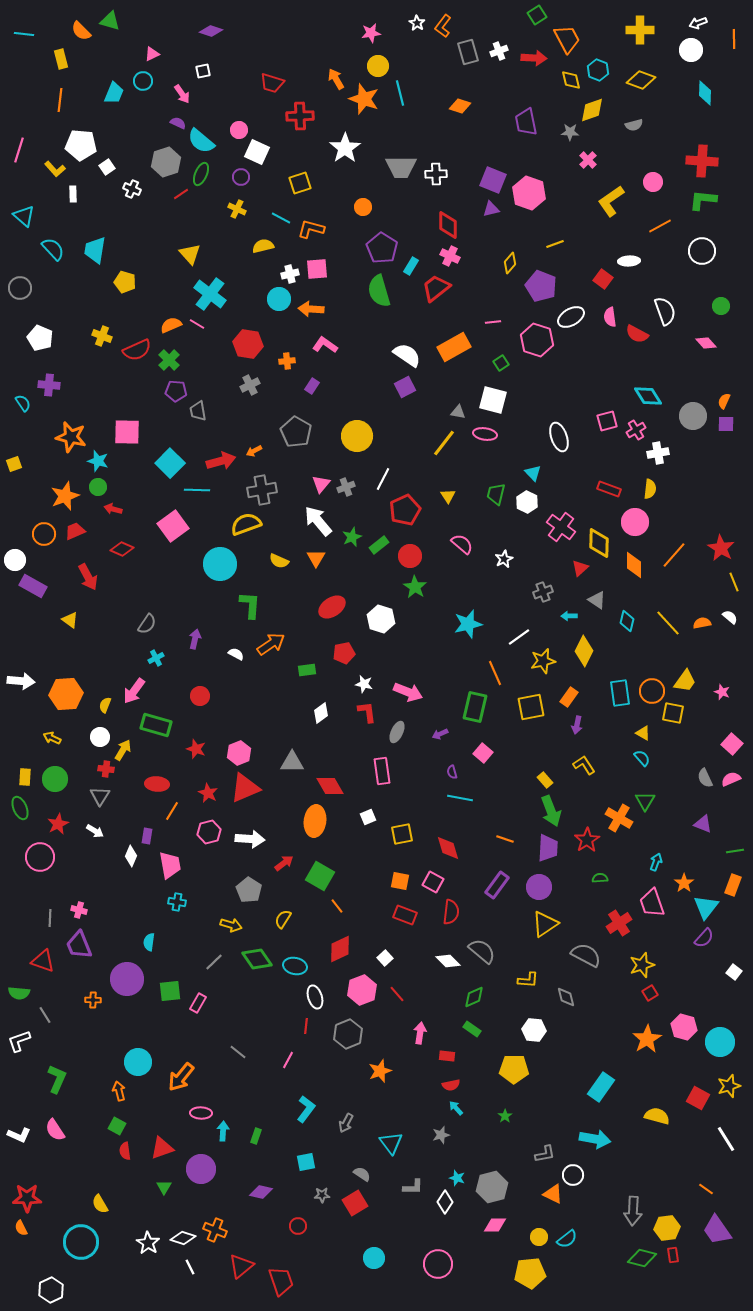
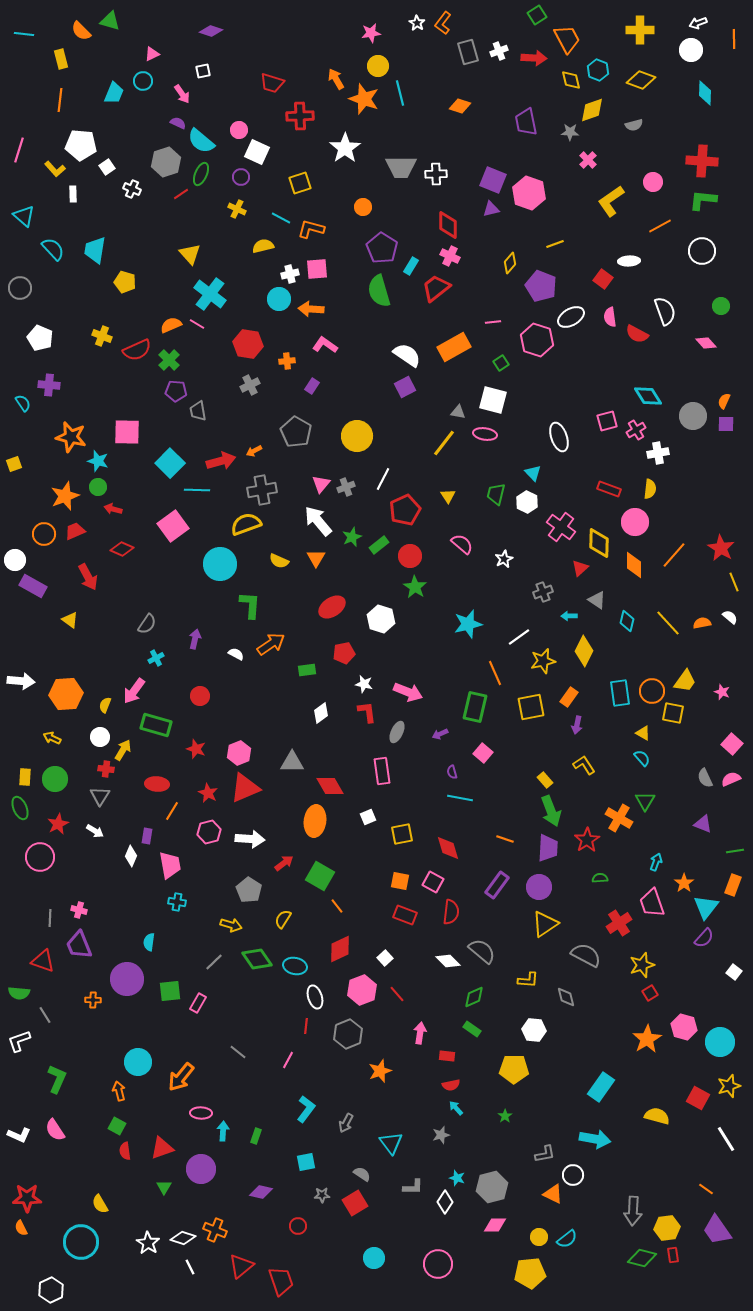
orange L-shape at (443, 26): moved 3 px up
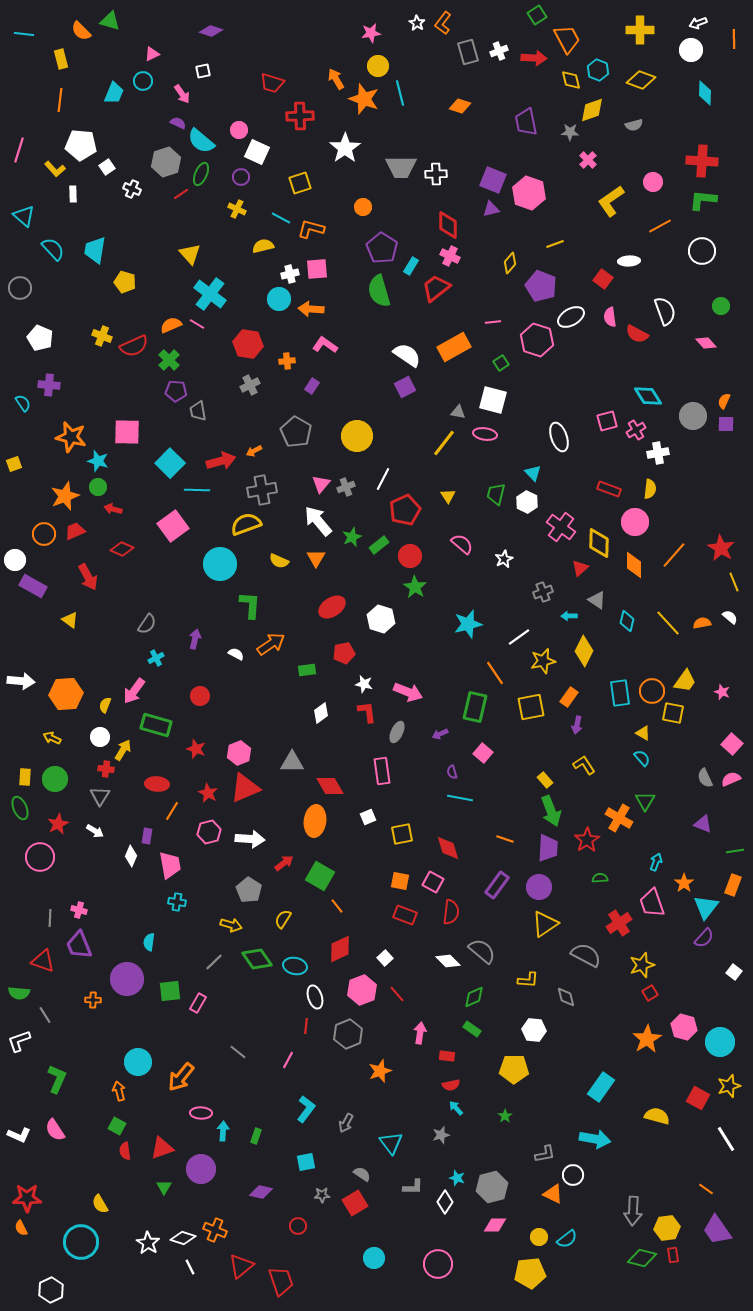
red semicircle at (137, 350): moved 3 px left, 4 px up
orange line at (495, 673): rotated 10 degrees counterclockwise
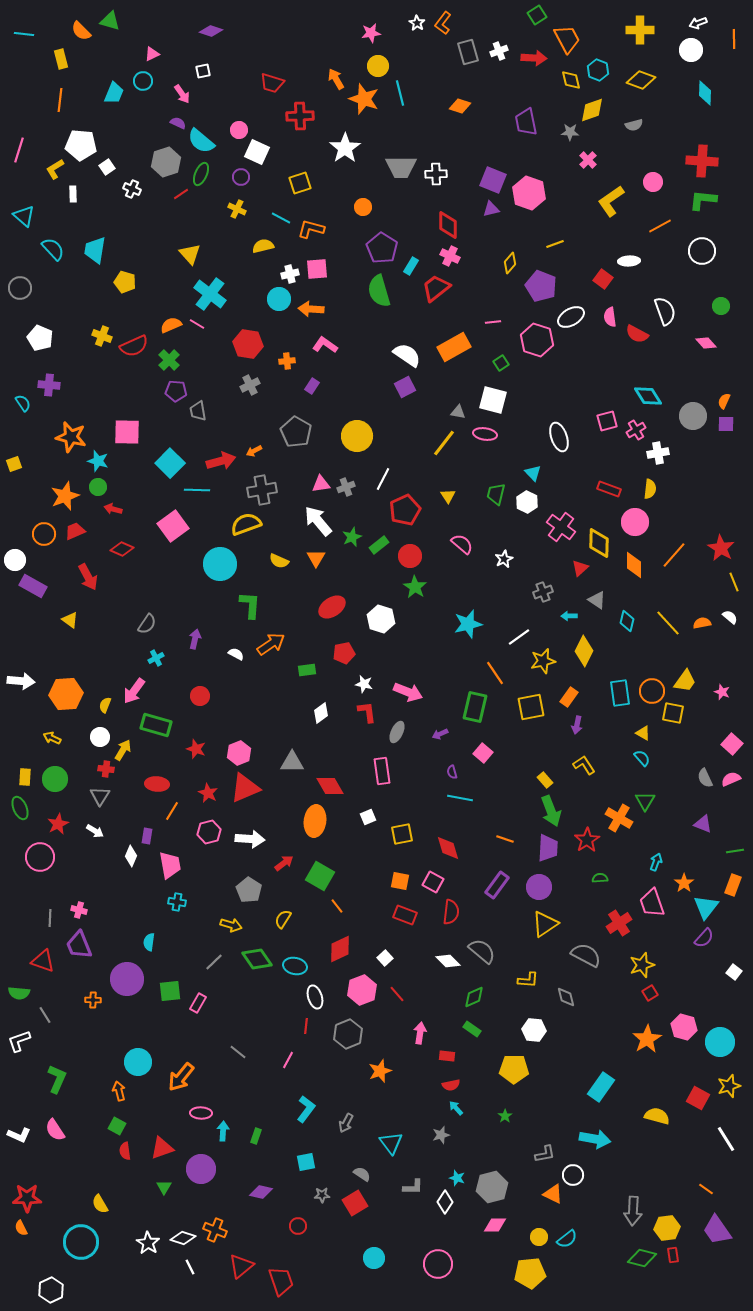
yellow L-shape at (55, 169): rotated 100 degrees clockwise
pink triangle at (321, 484): rotated 42 degrees clockwise
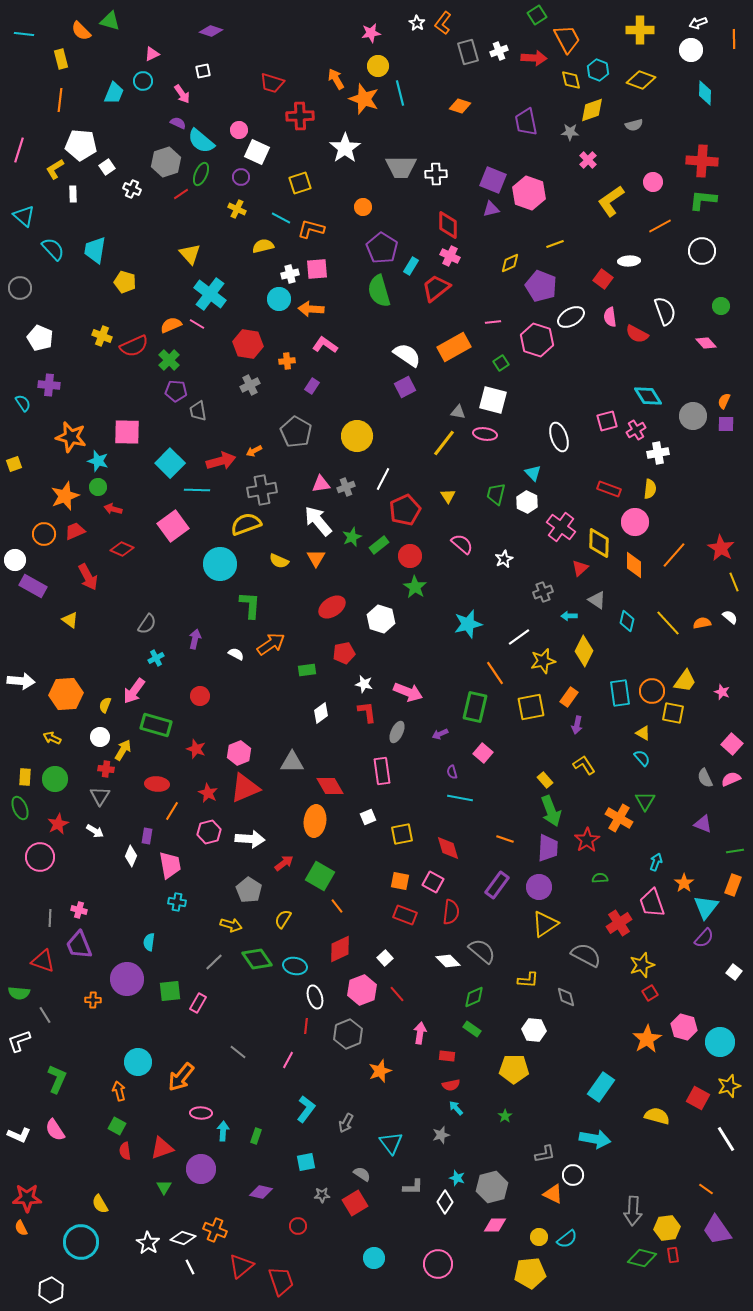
yellow diamond at (510, 263): rotated 25 degrees clockwise
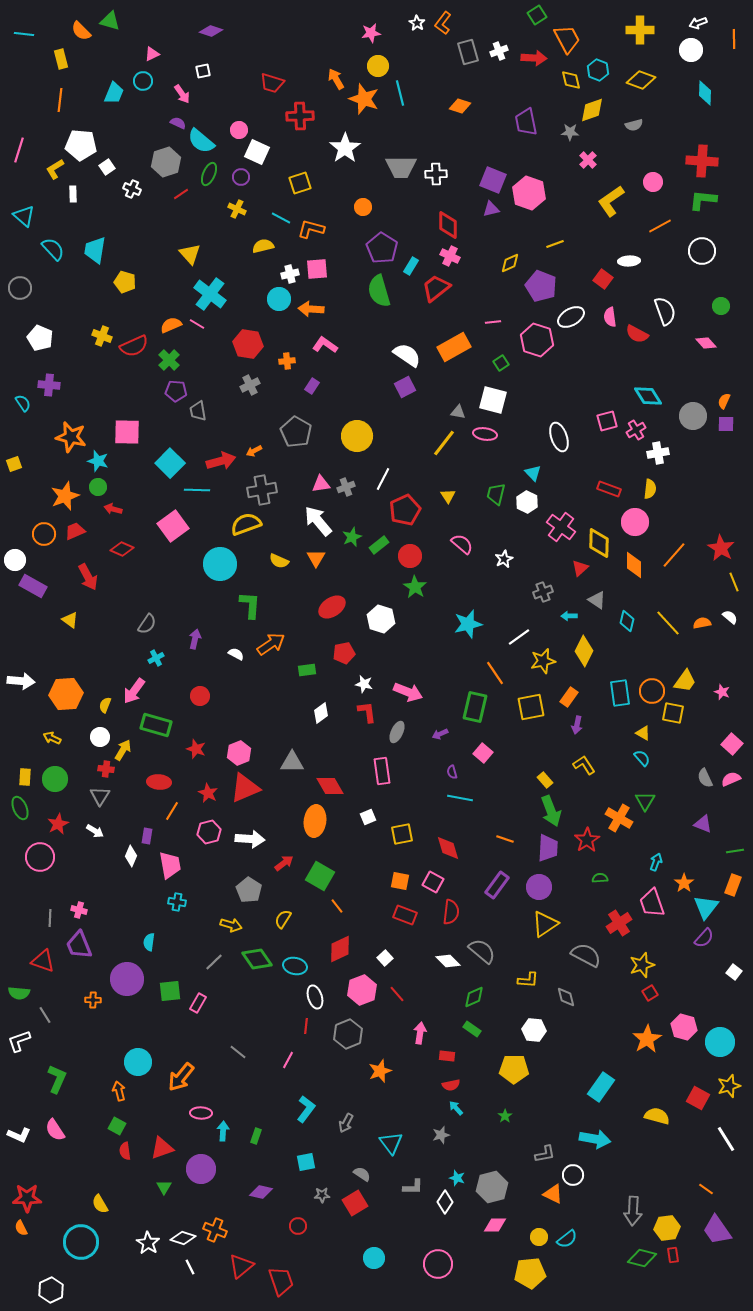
green ellipse at (201, 174): moved 8 px right
red ellipse at (157, 784): moved 2 px right, 2 px up
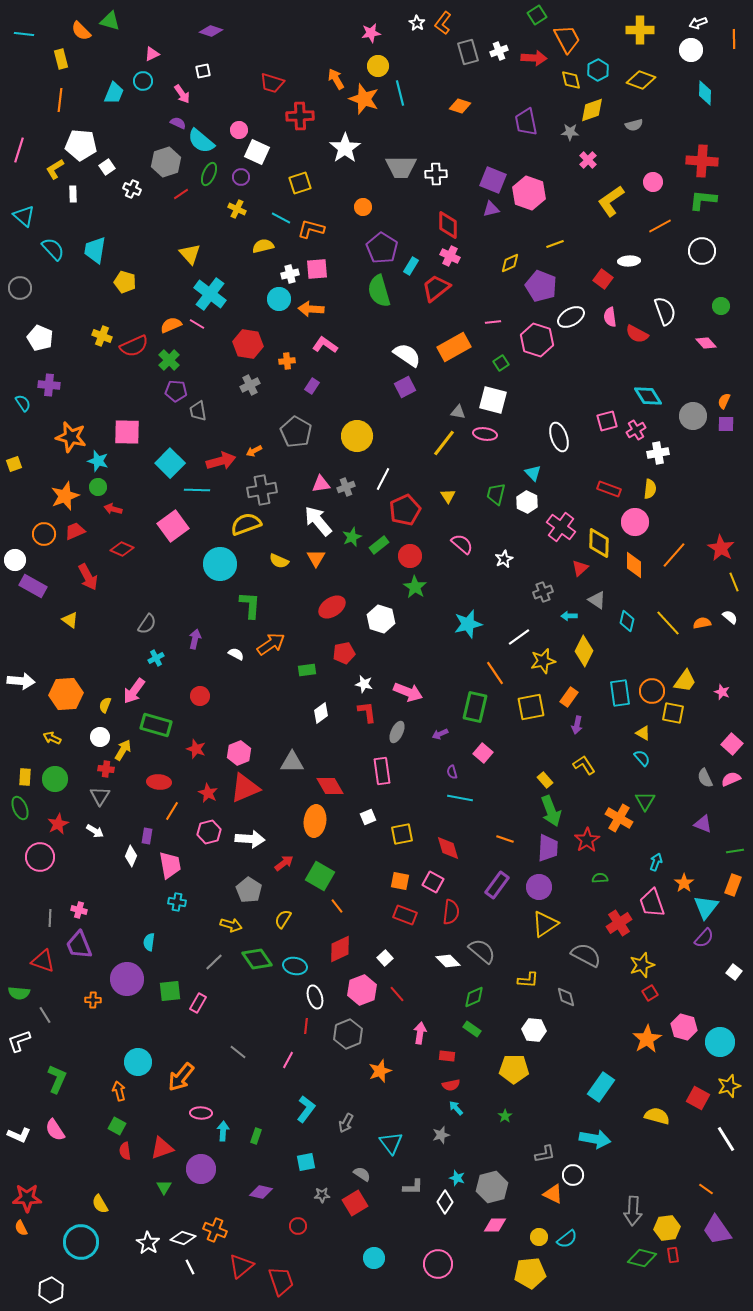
cyan hexagon at (598, 70): rotated 10 degrees clockwise
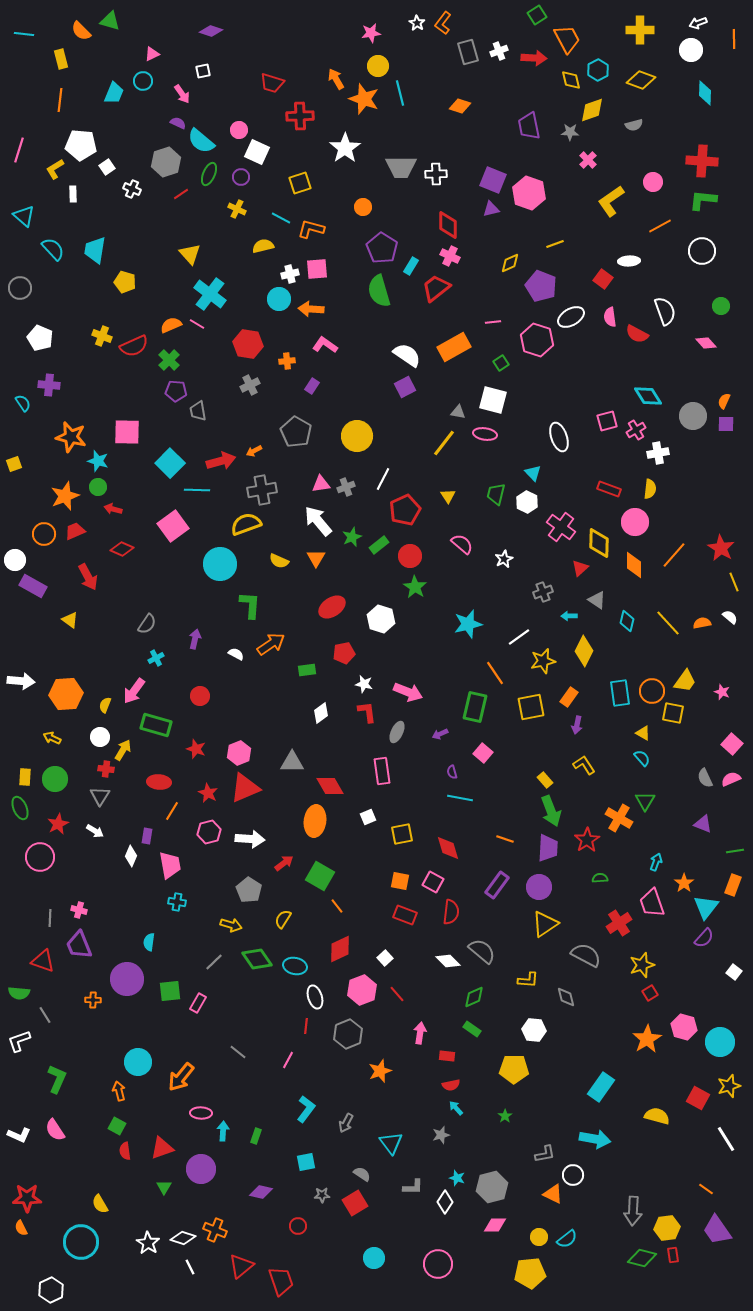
purple trapezoid at (526, 122): moved 3 px right, 4 px down
